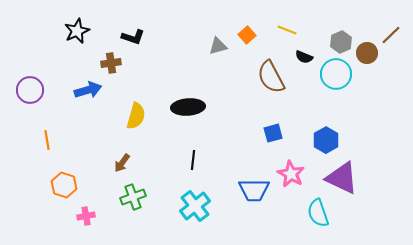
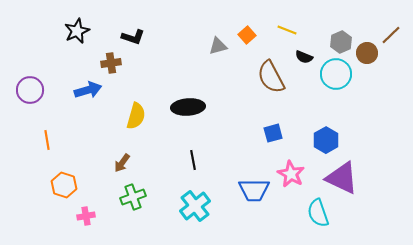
black line: rotated 18 degrees counterclockwise
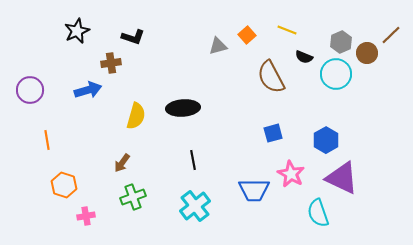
black ellipse: moved 5 px left, 1 px down
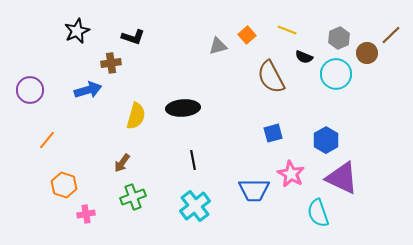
gray hexagon: moved 2 px left, 4 px up
orange line: rotated 48 degrees clockwise
pink cross: moved 2 px up
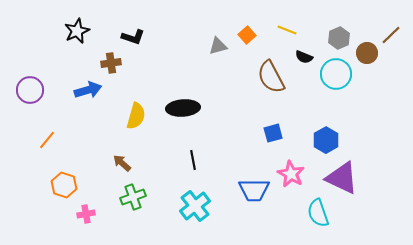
brown arrow: rotated 96 degrees clockwise
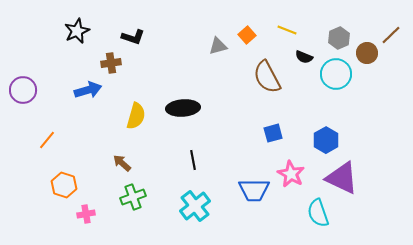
brown semicircle: moved 4 px left
purple circle: moved 7 px left
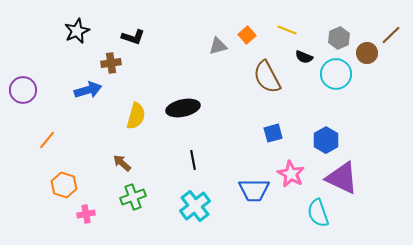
black ellipse: rotated 8 degrees counterclockwise
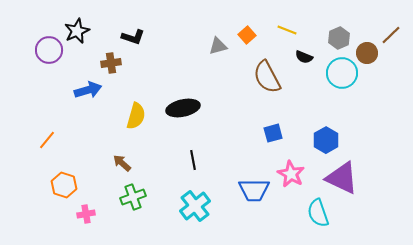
cyan circle: moved 6 px right, 1 px up
purple circle: moved 26 px right, 40 px up
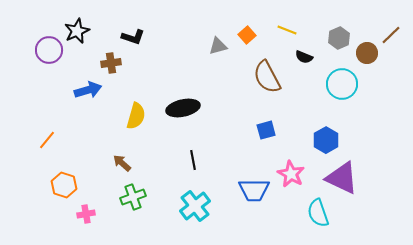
cyan circle: moved 11 px down
blue square: moved 7 px left, 3 px up
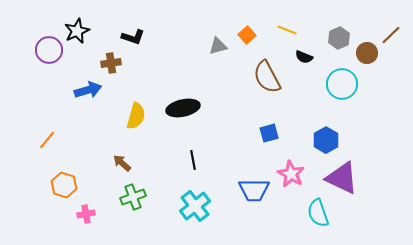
blue square: moved 3 px right, 3 px down
